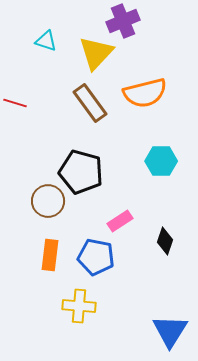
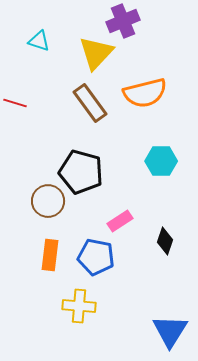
cyan triangle: moved 7 px left
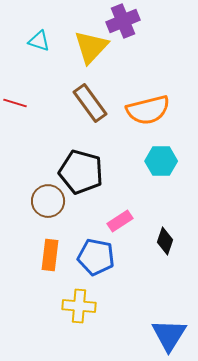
yellow triangle: moved 5 px left, 6 px up
orange semicircle: moved 3 px right, 17 px down
blue triangle: moved 1 px left, 4 px down
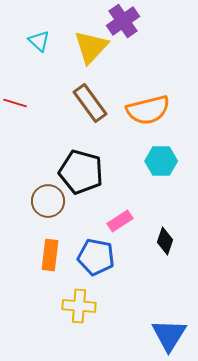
purple cross: rotated 12 degrees counterclockwise
cyan triangle: rotated 25 degrees clockwise
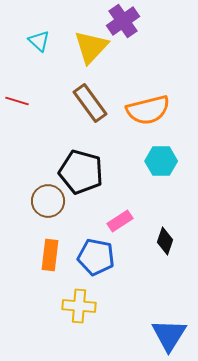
red line: moved 2 px right, 2 px up
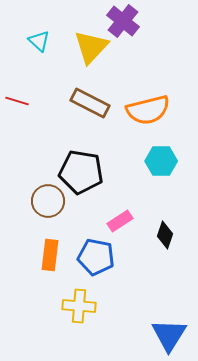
purple cross: rotated 16 degrees counterclockwise
brown rectangle: rotated 27 degrees counterclockwise
black pentagon: rotated 6 degrees counterclockwise
black diamond: moved 6 px up
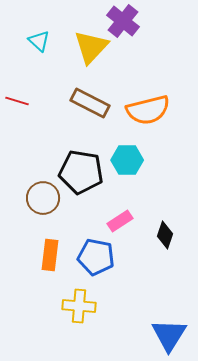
cyan hexagon: moved 34 px left, 1 px up
brown circle: moved 5 px left, 3 px up
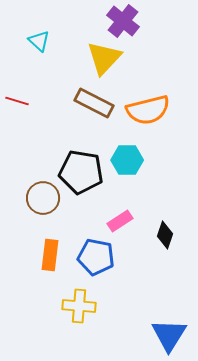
yellow triangle: moved 13 px right, 11 px down
brown rectangle: moved 4 px right
